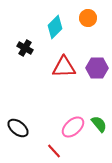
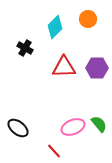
orange circle: moved 1 px down
pink ellipse: rotated 20 degrees clockwise
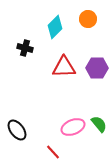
black cross: rotated 14 degrees counterclockwise
black ellipse: moved 1 px left, 2 px down; rotated 15 degrees clockwise
red line: moved 1 px left, 1 px down
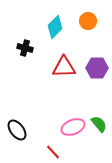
orange circle: moved 2 px down
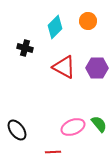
red triangle: rotated 30 degrees clockwise
red line: rotated 49 degrees counterclockwise
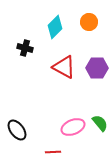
orange circle: moved 1 px right, 1 px down
green semicircle: moved 1 px right, 1 px up
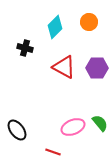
red line: rotated 21 degrees clockwise
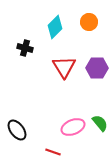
red triangle: rotated 30 degrees clockwise
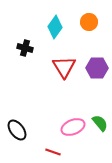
cyan diamond: rotated 10 degrees counterclockwise
